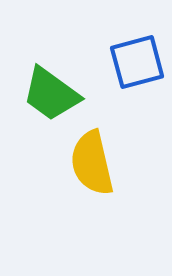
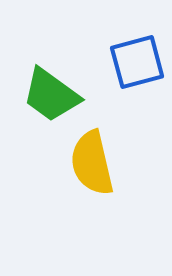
green trapezoid: moved 1 px down
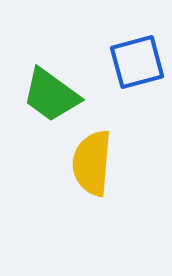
yellow semicircle: rotated 18 degrees clockwise
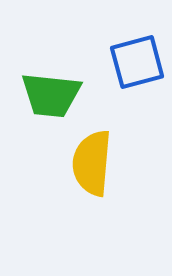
green trapezoid: rotated 30 degrees counterclockwise
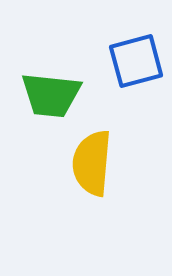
blue square: moved 1 px left, 1 px up
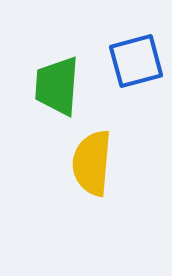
green trapezoid: moved 6 px right, 9 px up; rotated 88 degrees clockwise
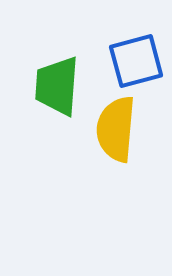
yellow semicircle: moved 24 px right, 34 px up
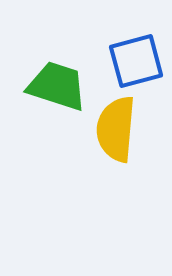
green trapezoid: rotated 104 degrees clockwise
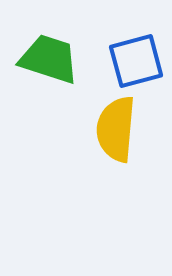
green trapezoid: moved 8 px left, 27 px up
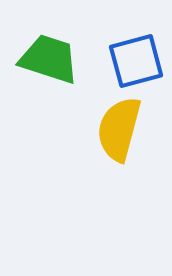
yellow semicircle: moved 3 px right; rotated 10 degrees clockwise
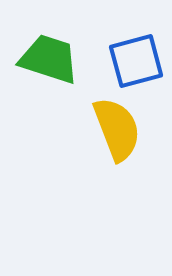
yellow semicircle: moved 2 px left; rotated 144 degrees clockwise
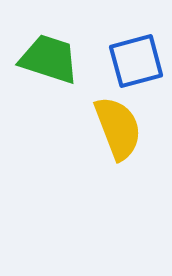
yellow semicircle: moved 1 px right, 1 px up
